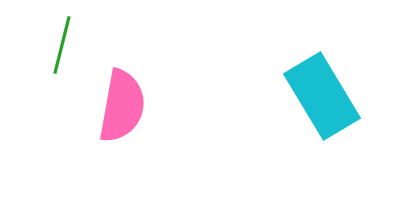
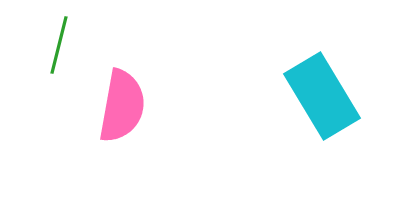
green line: moved 3 px left
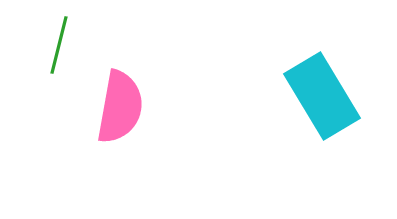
pink semicircle: moved 2 px left, 1 px down
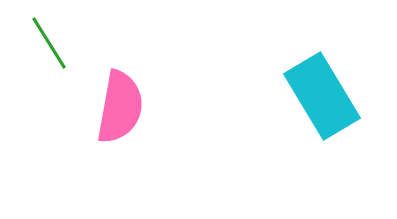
green line: moved 10 px left, 2 px up; rotated 46 degrees counterclockwise
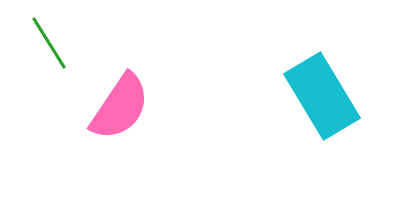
pink semicircle: rotated 24 degrees clockwise
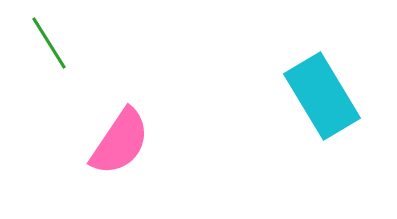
pink semicircle: moved 35 px down
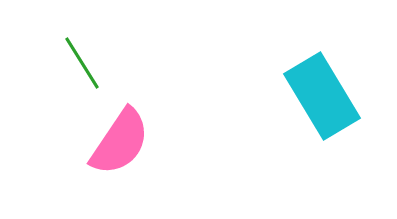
green line: moved 33 px right, 20 px down
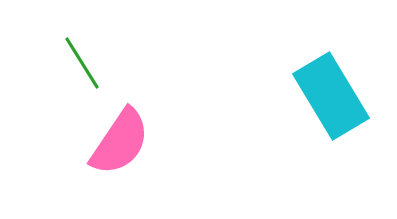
cyan rectangle: moved 9 px right
